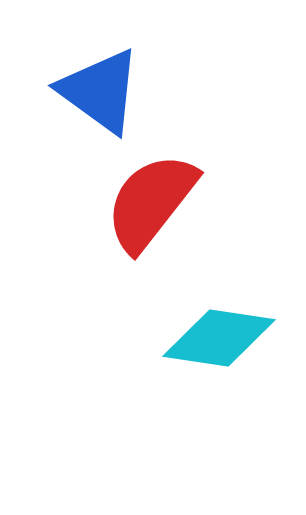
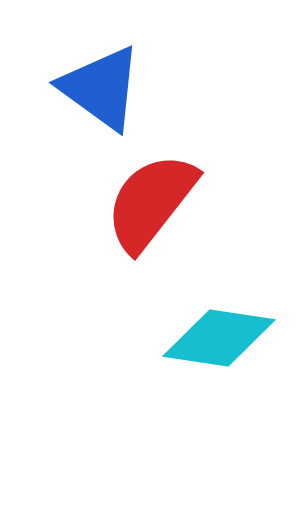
blue triangle: moved 1 px right, 3 px up
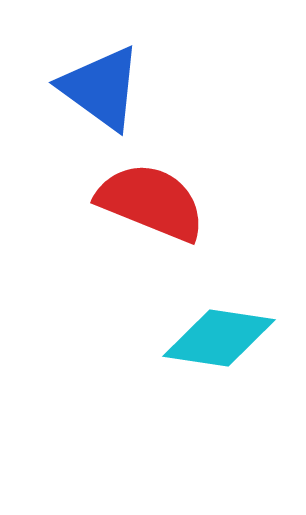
red semicircle: rotated 74 degrees clockwise
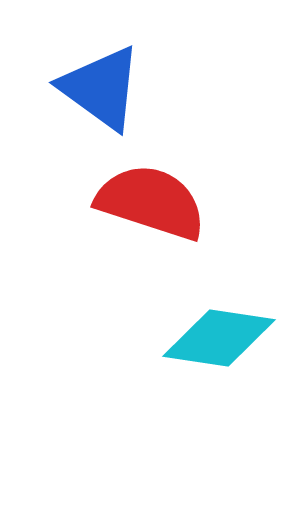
red semicircle: rotated 4 degrees counterclockwise
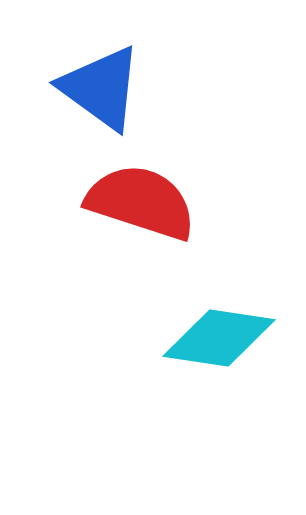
red semicircle: moved 10 px left
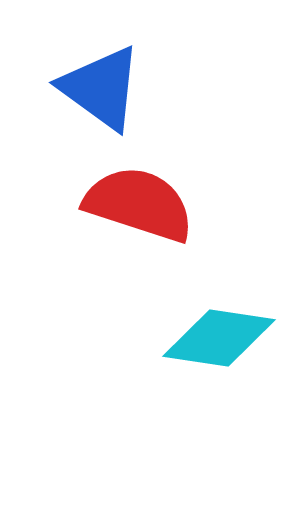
red semicircle: moved 2 px left, 2 px down
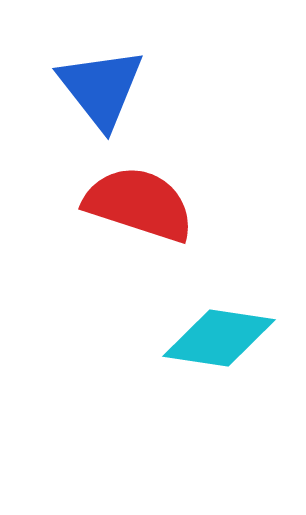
blue triangle: rotated 16 degrees clockwise
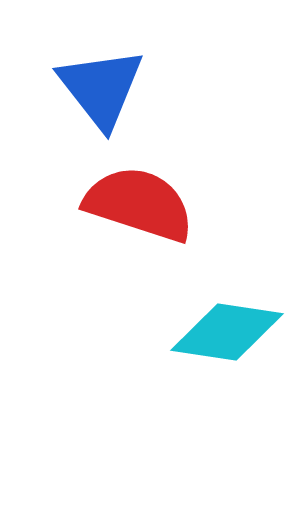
cyan diamond: moved 8 px right, 6 px up
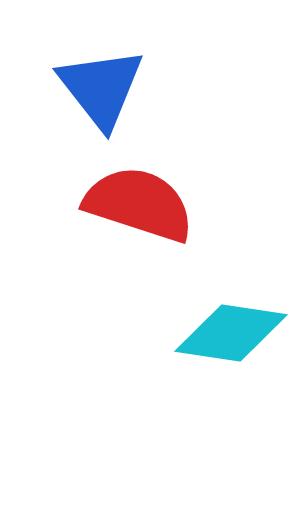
cyan diamond: moved 4 px right, 1 px down
